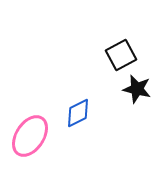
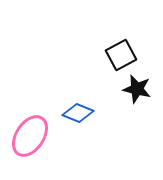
blue diamond: rotated 48 degrees clockwise
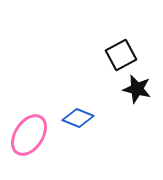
blue diamond: moved 5 px down
pink ellipse: moved 1 px left, 1 px up
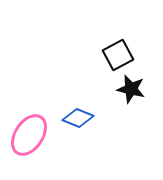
black square: moved 3 px left
black star: moved 6 px left
